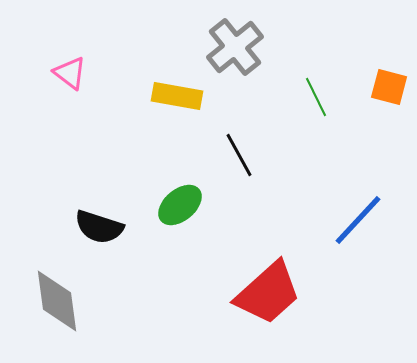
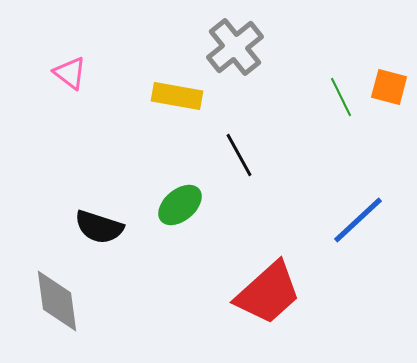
green line: moved 25 px right
blue line: rotated 4 degrees clockwise
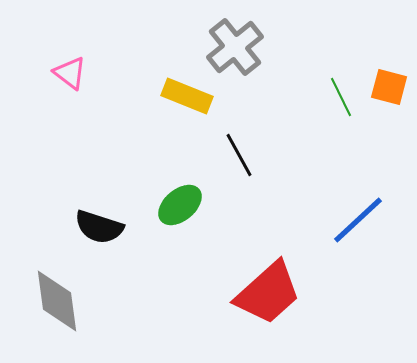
yellow rectangle: moved 10 px right; rotated 12 degrees clockwise
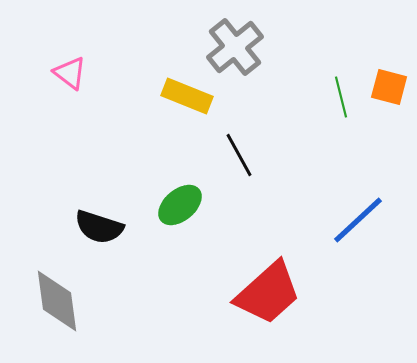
green line: rotated 12 degrees clockwise
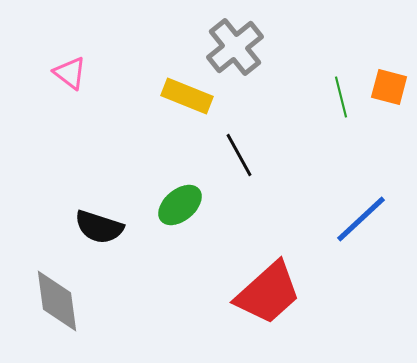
blue line: moved 3 px right, 1 px up
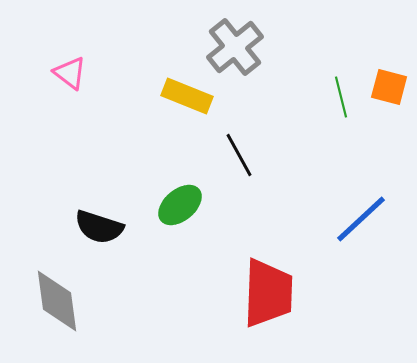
red trapezoid: rotated 46 degrees counterclockwise
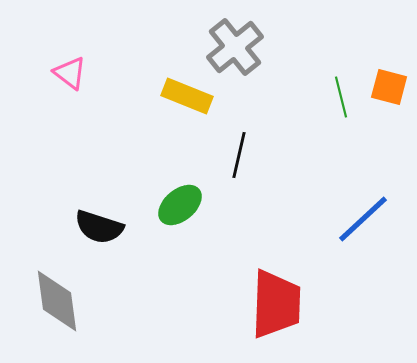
black line: rotated 42 degrees clockwise
blue line: moved 2 px right
red trapezoid: moved 8 px right, 11 px down
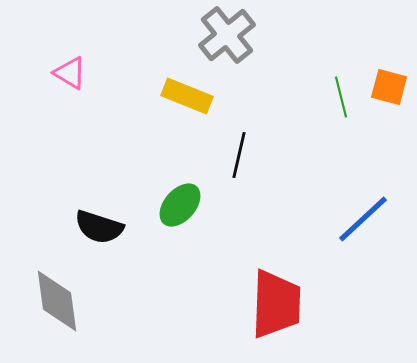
gray cross: moved 8 px left, 12 px up
pink triangle: rotated 6 degrees counterclockwise
green ellipse: rotated 9 degrees counterclockwise
